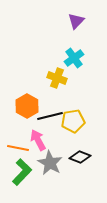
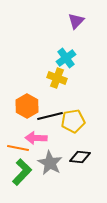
cyan cross: moved 8 px left
pink arrow: moved 2 px left, 2 px up; rotated 60 degrees counterclockwise
black diamond: rotated 15 degrees counterclockwise
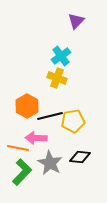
cyan cross: moved 5 px left, 2 px up
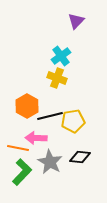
gray star: moved 1 px up
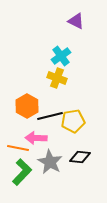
purple triangle: rotated 48 degrees counterclockwise
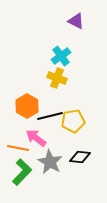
pink arrow: rotated 35 degrees clockwise
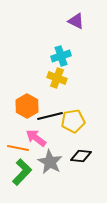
cyan cross: rotated 18 degrees clockwise
black diamond: moved 1 px right, 1 px up
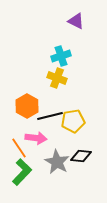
pink arrow: rotated 150 degrees clockwise
orange line: moved 1 px right; rotated 45 degrees clockwise
gray star: moved 7 px right
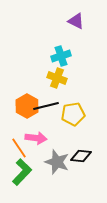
black line: moved 4 px left, 10 px up
yellow pentagon: moved 7 px up
gray star: rotated 10 degrees counterclockwise
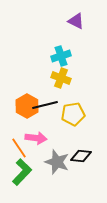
yellow cross: moved 4 px right
black line: moved 1 px left, 1 px up
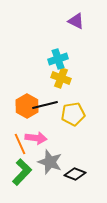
cyan cross: moved 3 px left, 3 px down
orange line: moved 1 px right, 4 px up; rotated 10 degrees clockwise
black diamond: moved 6 px left, 18 px down; rotated 15 degrees clockwise
gray star: moved 7 px left
